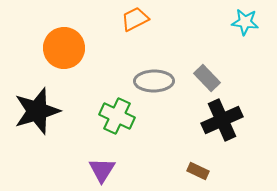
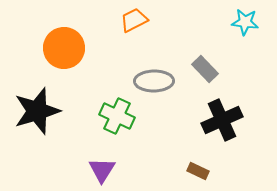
orange trapezoid: moved 1 px left, 1 px down
gray rectangle: moved 2 px left, 9 px up
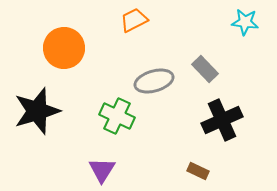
gray ellipse: rotated 15 degrees counterclockwise
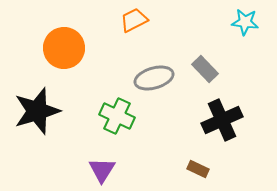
gray ellipse: moved 3 px up
brown rectangle: moved 2 px up
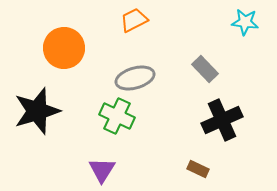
gray ellipse: moved 19 px left
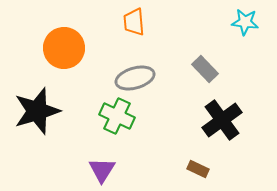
orange trapezoid: moved 2 px down; rotated 68 degrees counterclockwise
black cross: rotated 12 degrees counterclockwise
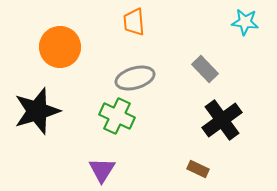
orange circle: moved 4 px left, 1 px up
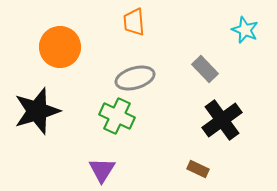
cyan star: moved 8 px down; rotated 16 degrees clockwise
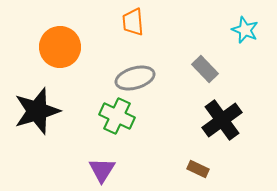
orange trapezoid: moved 1 px left
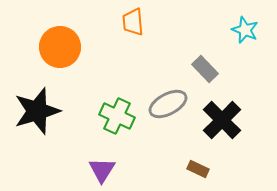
gray ellipse: moved 33 px right, 26 px down; rotated 12 degrees counterclockwise
black cross: rotated 9 degrees counterclockwise
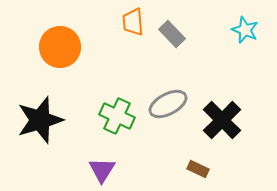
gray rectangle: moved 33 px left, 35 px up
black star: moved 3 px right, 9 px down
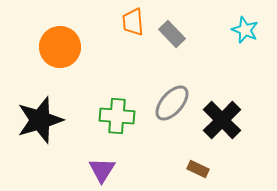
gray ellipse: moved 4 px right, 1 px up; rotated 21 degrees counterclockwise
green cross: rotated 20 degrees counterclockwise
